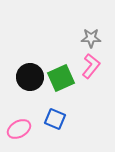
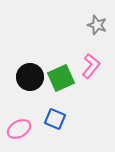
gray star: moved 6 px right, 13 px up; rotated 18 degrees clockwise
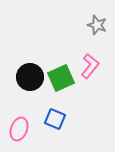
pink L-shape: moved 1 px left
pink ellipse: rotated 40 degrees counterclockwise
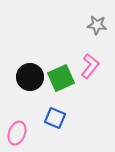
gray star: rotated 12 degrees counterclockwise
blue square: moved 1 px up
pink ellipse: moved 2 px left, 4 px down
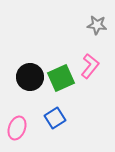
blue square: rotated 35 degrees clockwise
pink ellipse: moved 5 px up
